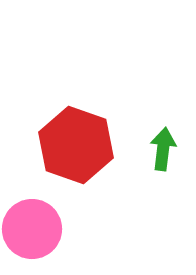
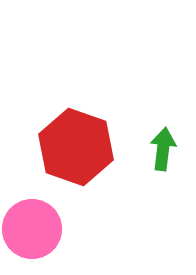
red hexagon: moved 2 px down
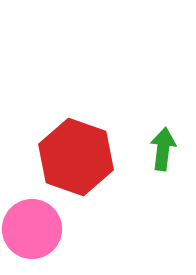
red hexagon: moved 10 px down
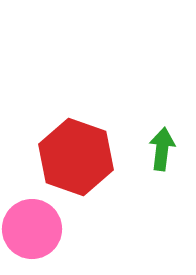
green arrow: moved 1 px left
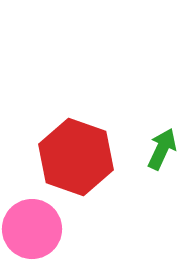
green arrow: rotated 18 degrees clockwise
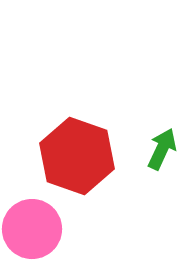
red hexagon: moved 1 px right, 1 px up
